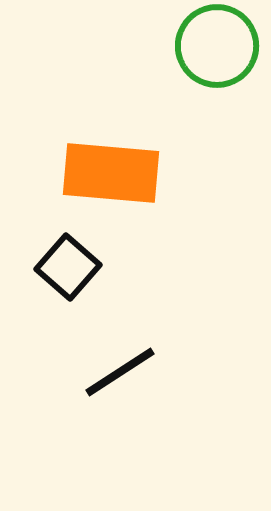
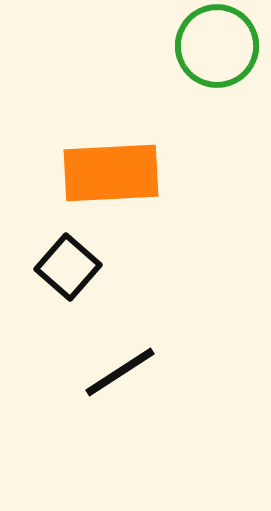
orange rectangle: rotated 8 degrees counterclockwise
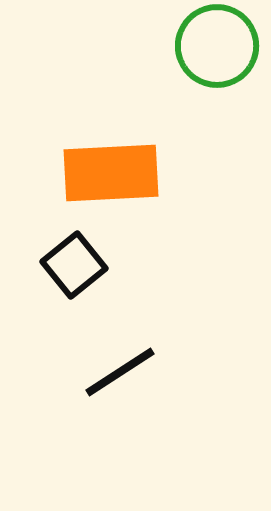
black square: moved 6 px right, 2 px up; rotated 10 degrees clockwise
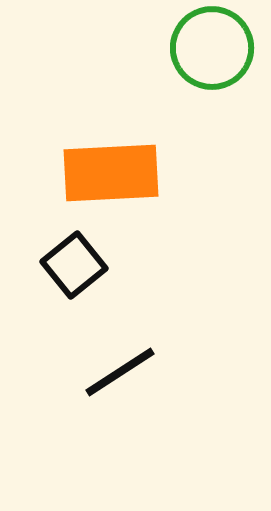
green circle: moved 5 px left, 2 px down
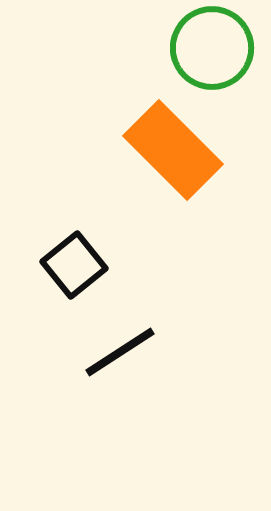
orange rectangle: moved 62 px right, 23 px up; rotated 48 degrees clockwise
black line: moved 20 px up
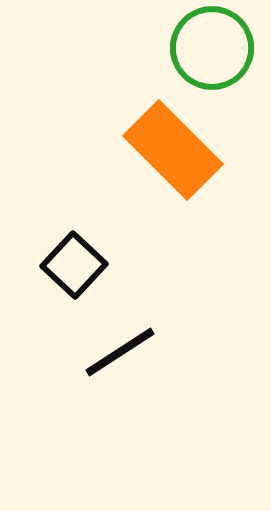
black square: rotated 8 degrees counterclockwise
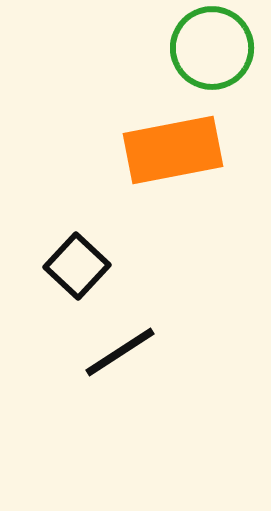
orange rectangle: rotated 56 degrees counterclockwise
black square: moved 3 px right, 1 px down
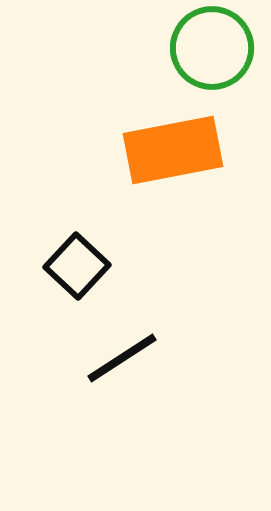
black line: moved 2 px right, 6 px down
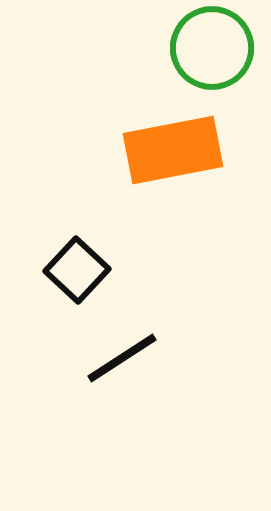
black square: moved 4 px down
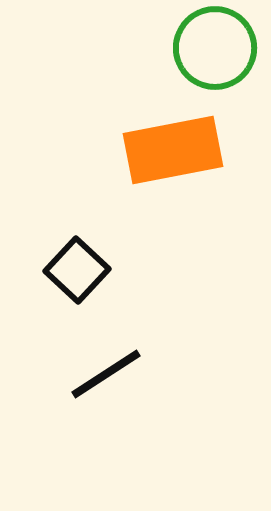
green circle: moved 3 px right
black line: moved 16 px left, 16 px down
